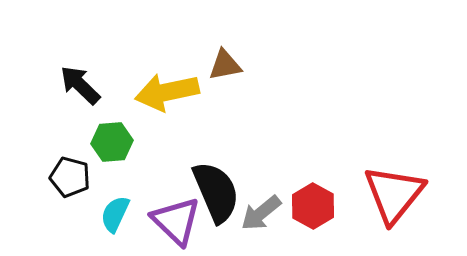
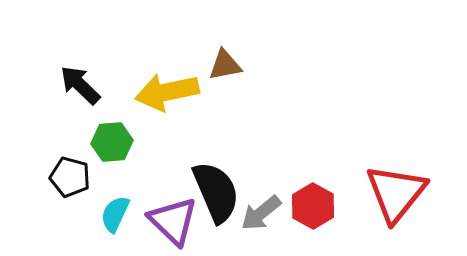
red triangle: moved 2 px right, 1 px up
purple triangle: moved 3 px left
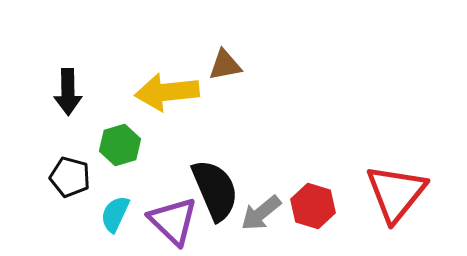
black arrow: moved 12 px left, 7 px down; rotated 135 degrees counterclockwise
yellow arrow: rotated 6 degrees clockwise
green hexagon: moved 8 px right, 3 px down; rotated 12 degrees counterclockwise
black semicircle: moved 1 px left, 2 px up
red hexagon: rotated 12 degrees counterclockwise
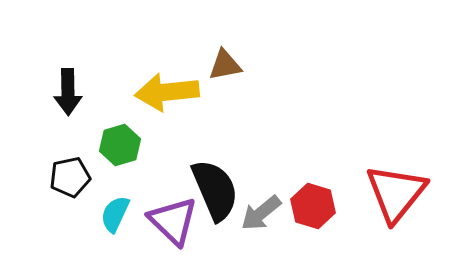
black pentagon: rotated 27 degrees counterclockwise
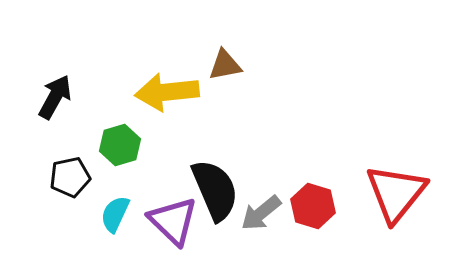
black arrow: moved 13 px left, 5 px down; rotated 150 degrees counterclockwise
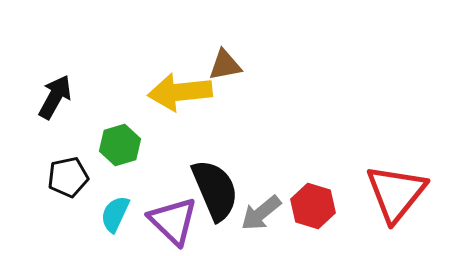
yellow arrow: moved 13 px right
black pentagon: moved 2 px left
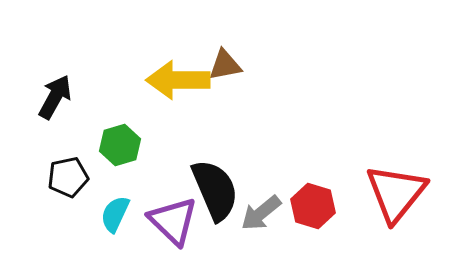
yellow arrow: moved 2 px left, 12 px up; rotated 6 degrees clockwise
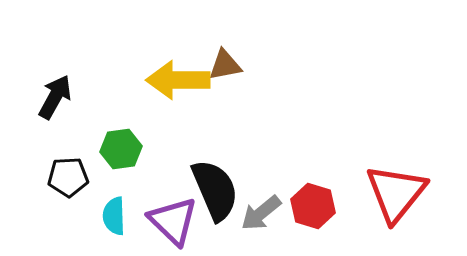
green hexagon: moved 1 px right, 4 px down; rotated 9 degrees clockwise
black pentagon: rotated 9 degrees clockwise
cyan semicircle: moved 1 px left, 2 px down; rotated 27 degrees counterclockwise
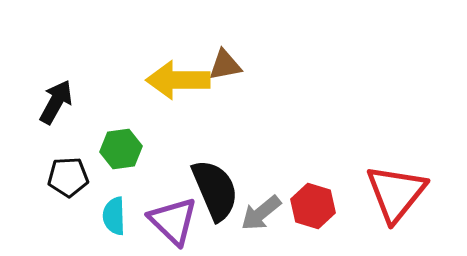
black arrow: moved 1 px right, 5 px down
